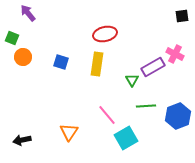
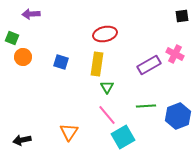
purple arrow: moved 3 px right, 1 px down; rotated 54 degrees counterclockwise
purple rectangle: moved 4 px left, 2 px up
green triangle: moved 25 px left, 7 px down
cyan square: moved 3 px left, 1 px up
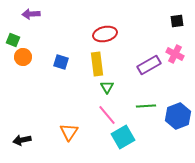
black square: moved 5 px left, 5 px down
green square: moved 1 px right, 2 px down
yellow rectangle: rotated 15 degrees counterclockwise
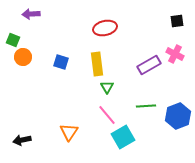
red ellipse: moved 6 px up
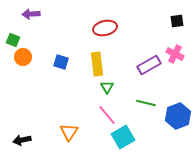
green line: moved 3 px up; rotated 18 degrees clockwise
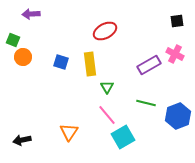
red ellipse: moved 3 px down; rotated 15 degrees counterclockwise
yellow rectangle: moved 7 px left
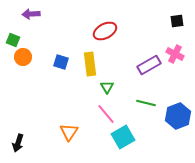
pink line: moved 1 px left, 1 px up
black arrow: moved 4 px left, 3 px down; rotated 60 degrees counterclockwise
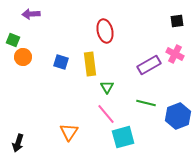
red ellipse: rotated 75 degrees counterclockwise
cyan square: rotated 15 degrees clockwise
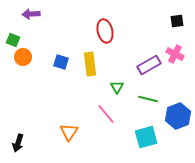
green triangle: moved 10 px right
green line: moved 2 px right, 4 px up
cyan square: moved 23 px right
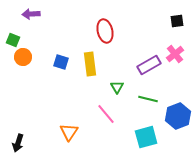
pink cross: rotated 24 degrees clockwise
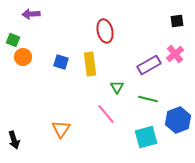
blue hexagon: moved 4 px down
orange triangle: moved 8 px left, 3 px up
black arrow: moved 4 px left, 3 px up; rotated 36 degrees counterclockwise
